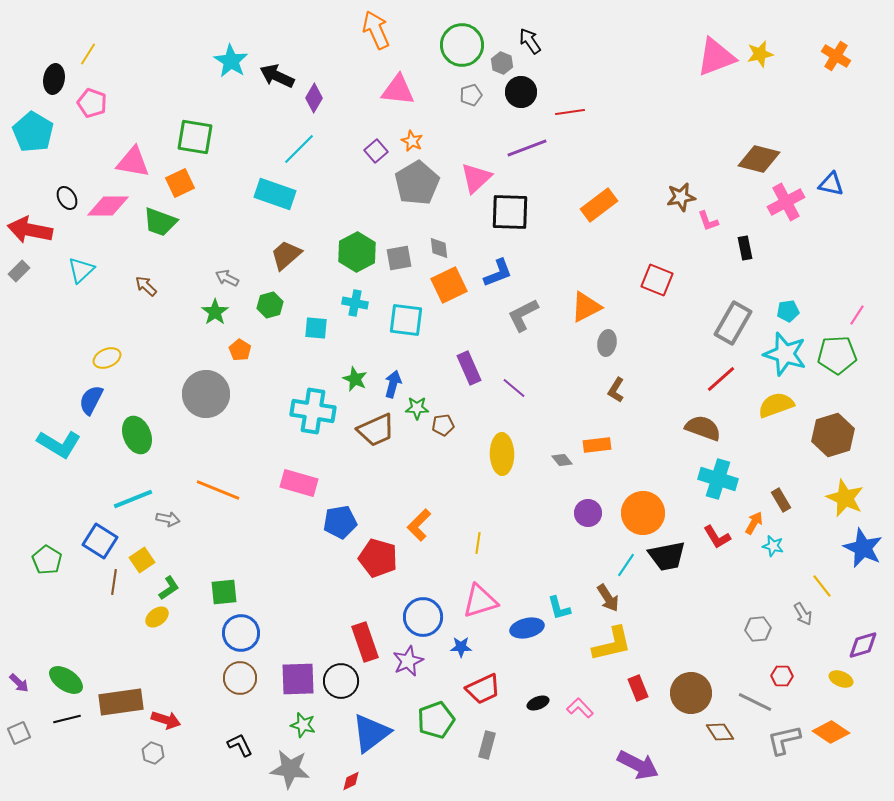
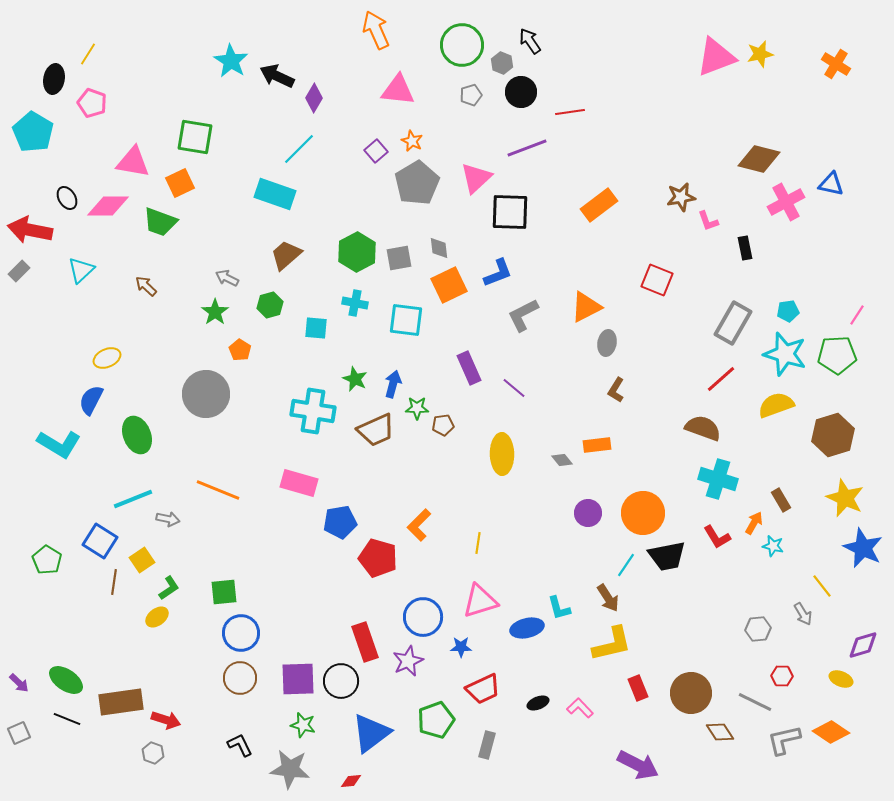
orange cross at (836, 56): moved 8 px down
black line at (67, 719): rotated 36 degrees clockwise
red diamond at (351, 781): rotated 20 degrees clockwise
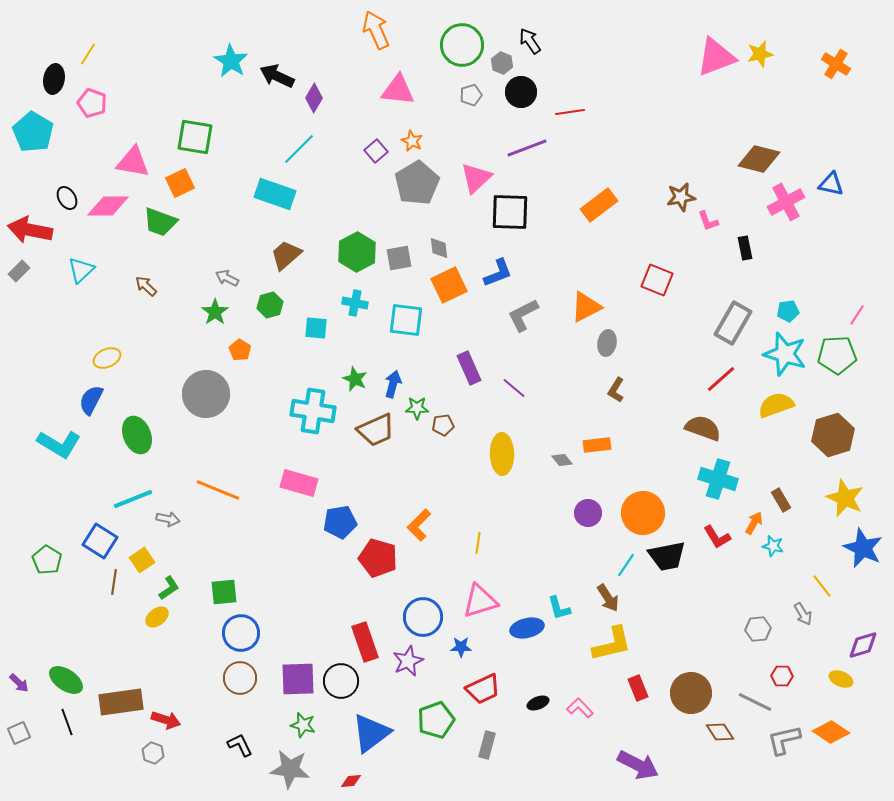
black line at (67, 719): moved 3 px down; rotated 48 degrees clockwise
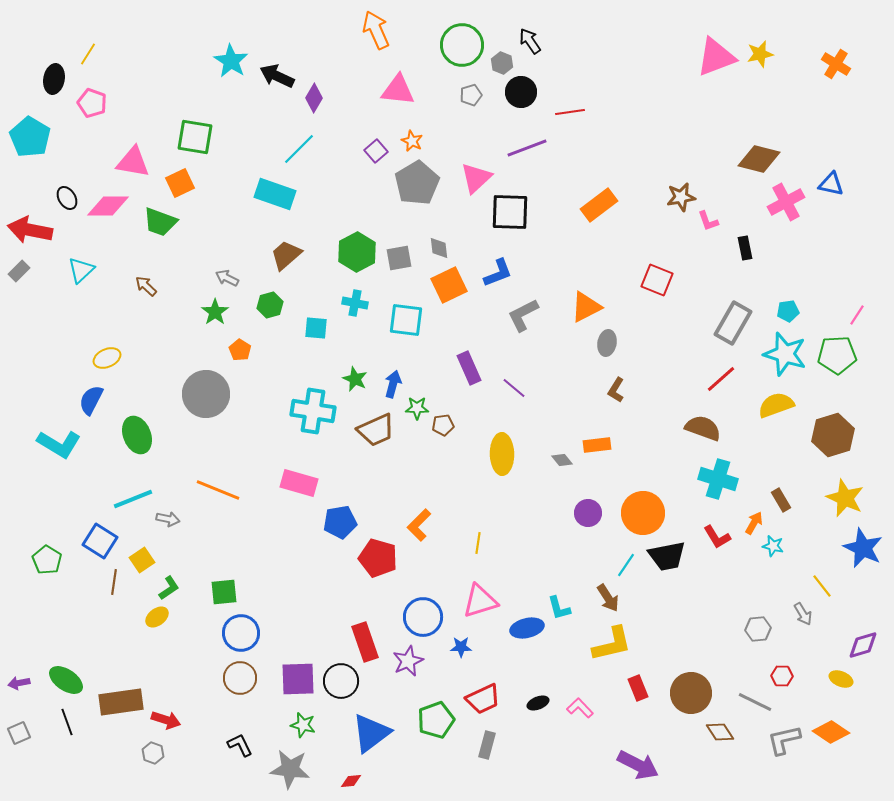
cyan pentagon at (33, 132): moved 3 px left, 5 px down
purple arrow at (19, 683): rotated 125 degrees clockwise
red trapezoid at (483, 689): moved 10 px down
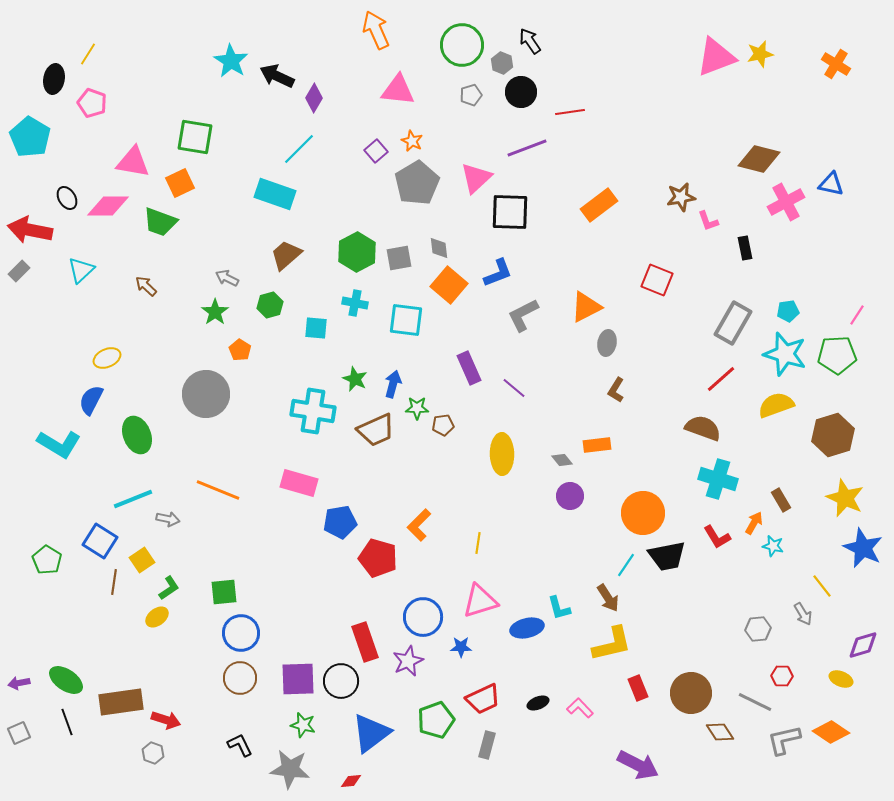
orange square at (449, 285): rotated 24 degrees counterclockwise
purple circle at (588, 513): moved 18 px left, 17 px up
